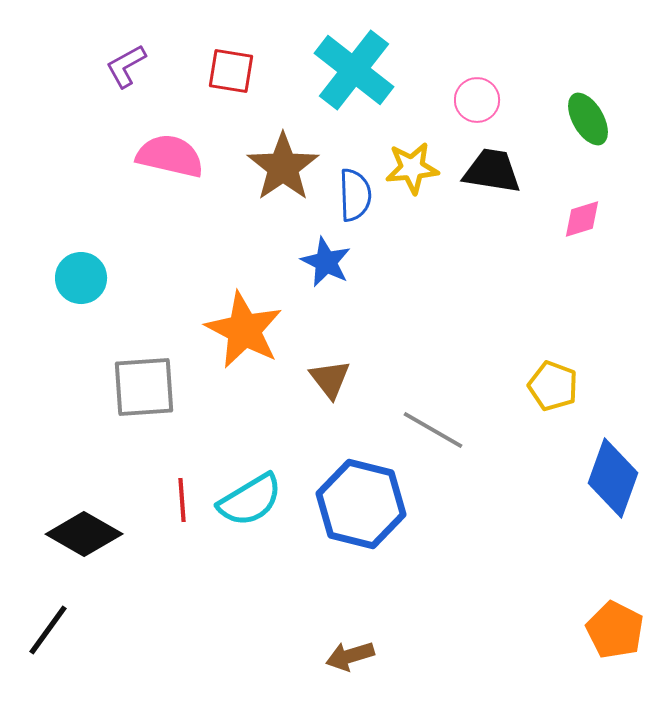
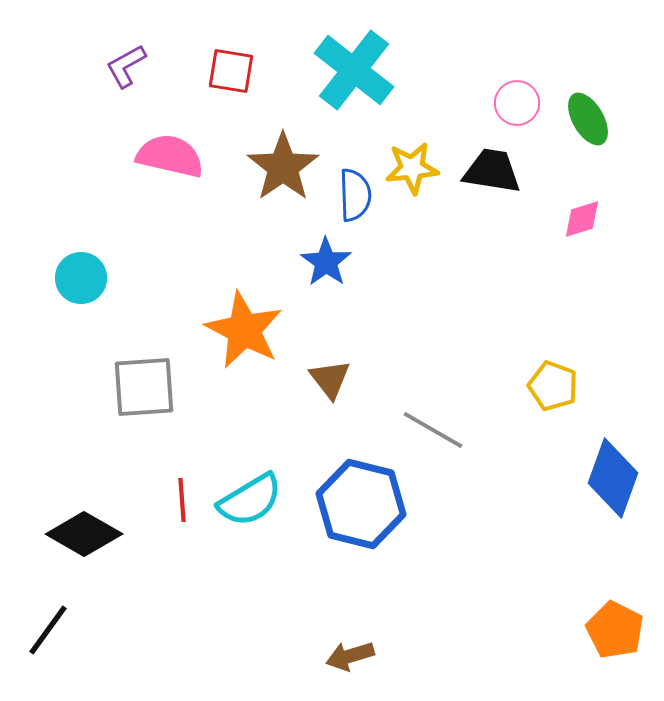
pink circle: moved 40 px right, 3 px down
blue star: rotated 9 degrees clockwise
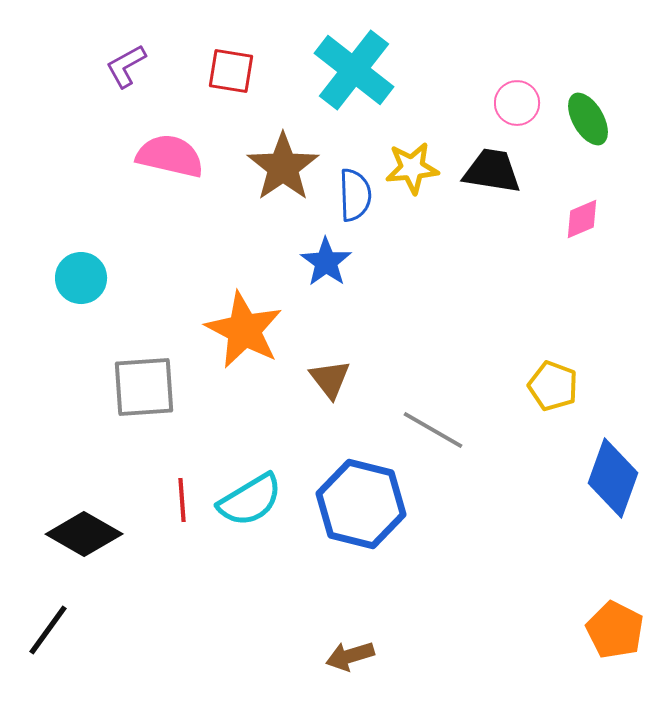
pink diamond: rotated 6 degrees counterclockwise
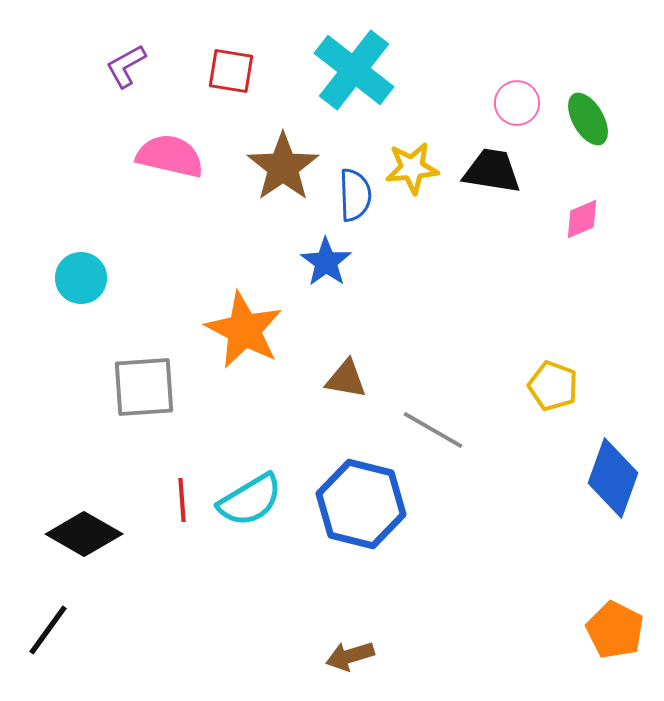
brown triangle: moved 16 px right; rotated 42 degrees counterclockwise
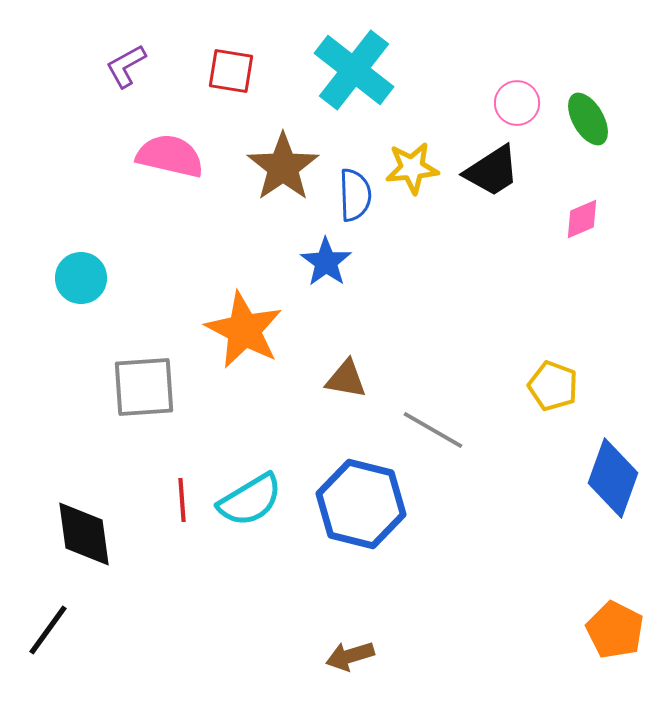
black trapezoid: rotated 138 degrees clockwise
black diamond: rotated 52 degrees clockwise
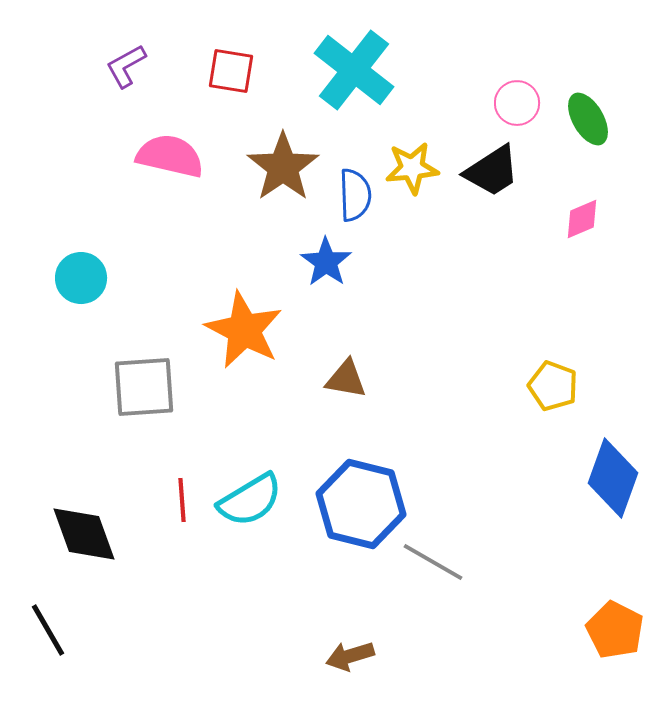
gray line: moved 132 px down
black diamond: rotated 12 degrees counterclockwise
black line: rotated 66 degrees counterclockwise
